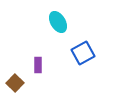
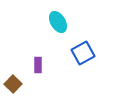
brown square: moved 2 px left, 1 px down
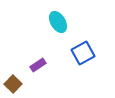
purple rectangle: rotated 56 degrees clockwise
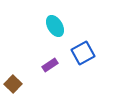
cyan ellipse: moved 3 px left, 4 px down
purple rectangle: moved 12 px right
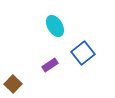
blue square: rotated 10 degrees counterclockwise
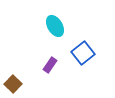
purple rectangle: rotated 21 degrees counterclockwise
